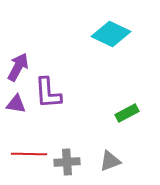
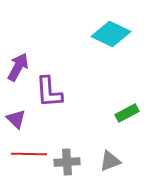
purple L-shape: moved 1 px right, 1 px up
purple triangle: moved 15 px down; rotated 35 degrees clockwise
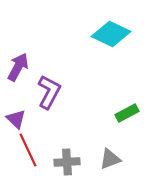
purple L-shape: rotated 148 degrees counterclockwise
red line: moved 1 px left, 4 px up; rotated 64 degrees clockwise
gray triangle: moved 2 px up
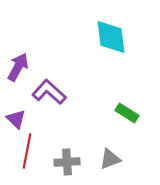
cyan diamond: moved 3 px down; rotated 57 degrees clockwise
purple L-shape: rotated 76 degrees counterclockwise
green rectangle: rotated 60 degrees clockwise
red line: moved 1 px left, 1 px down; rotated 36 degrees clockwise
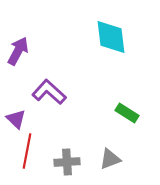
purple arrow: moved 16 px up
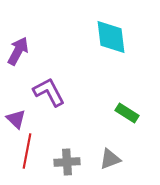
purple L-shape: rotated 20 degrees clockwise
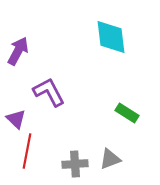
gray cross: moved 8 px right, 2 px down
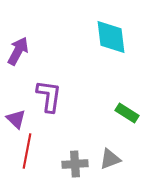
purple L-shape: moved 4 px down; rotated 36 degrees clockwise
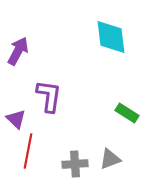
red line: moved 1 px right
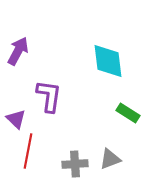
cyan diamond: moved 3 px left, 24 px down
green rectangle: moved 1 px right
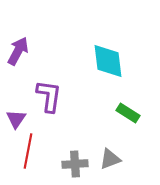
purple triangle: rotated 20 degrees clockwise
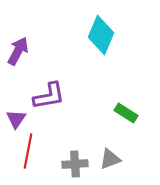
cyan diamond: moved 7 px left, 26 px up; rotated 30 degrees clockwise
purple L-shape: rotated 72 degrees clockwise
green rectangle: moved 2 px left
